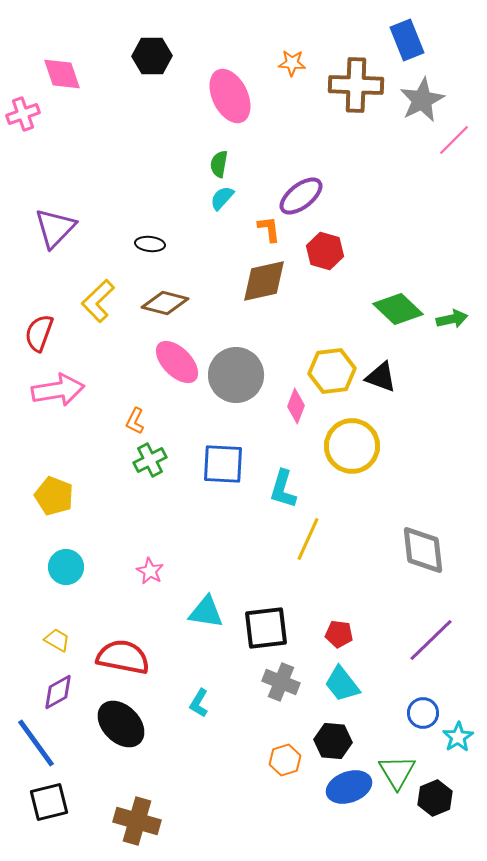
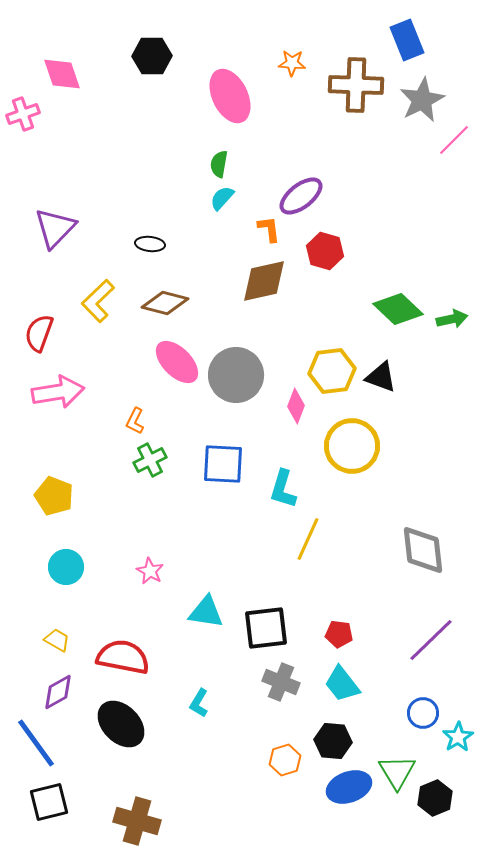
pink arrow at (58, 390): moved 2 px down
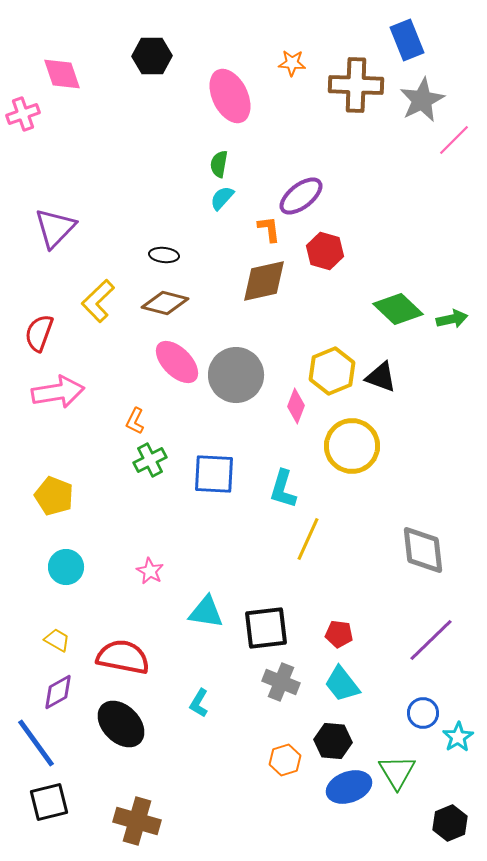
black ellipse at (150, 244): moved 14 px right, 11 px down
yellow hexagon at (332, 371): rotated 15 degrees counterclockwise
blue square at (223, 464): moved 9 px left, 10 px down
black hexagon at (435, 798): moved 15 px right, 25 px down
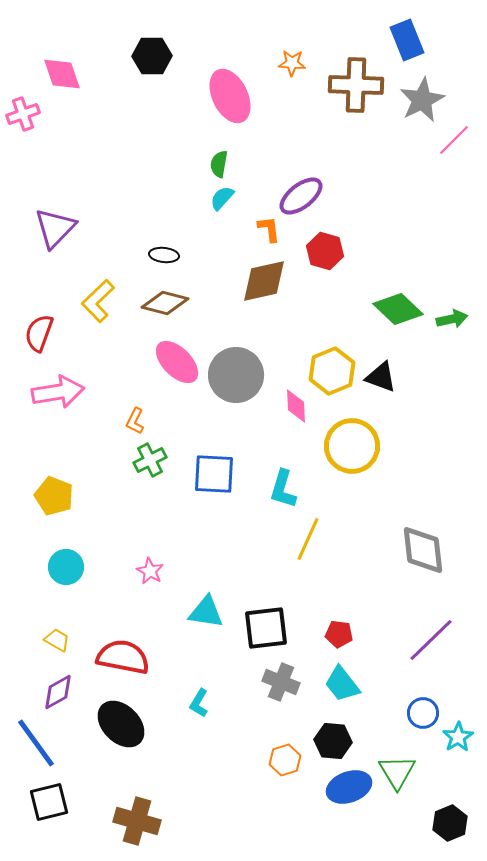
pink diamond at (296, 406): rotated 24 degrees counterclockwise
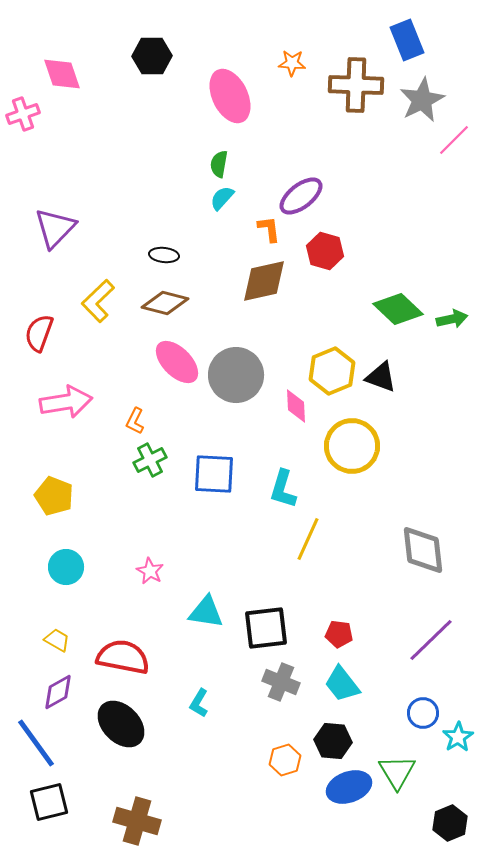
pink arrow at (58, 392): moved 8 px right, 10 px down
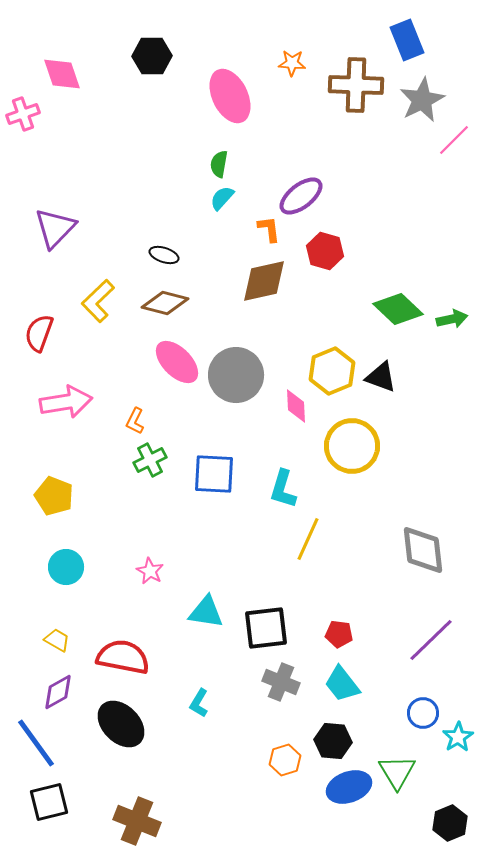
black ellipse at (164, 255): rotated 12 degrees clockwise
brown cross at (137, 821): rotated 6 degrees clockwise
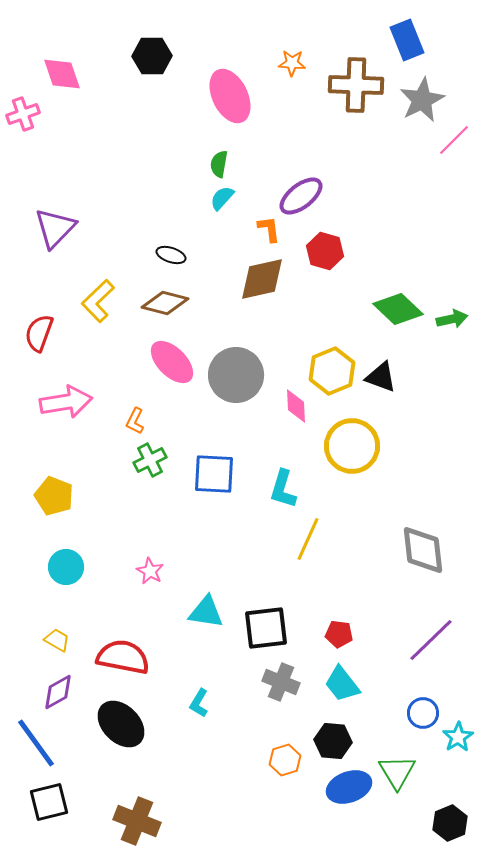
black ellipse at (164, 255): moved 7 px right
brown diamond at (264, 281): moved 2 px left, 2 px up
pink ellipse at (177, 362): moved 5 px left
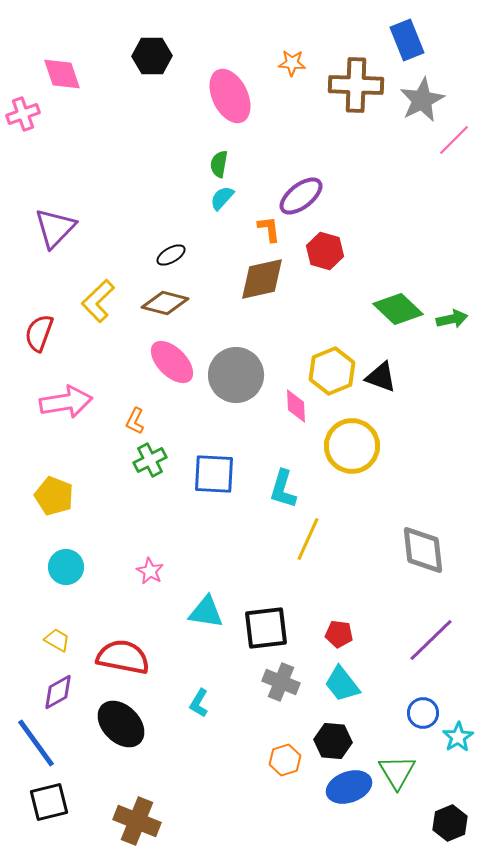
black ellipse at (171, 255): rotated 48 degrees counterclockwise
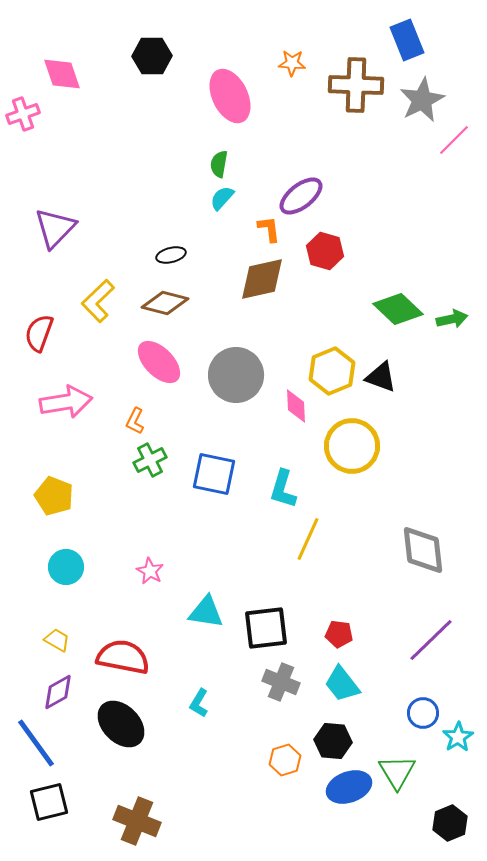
black ellipse at (171, 255): rotated 16 degrees clockwise
pink ellipse at (172, 362): moved 13 px left
blue square at (214, 474): rotated 9 degrees clockwise
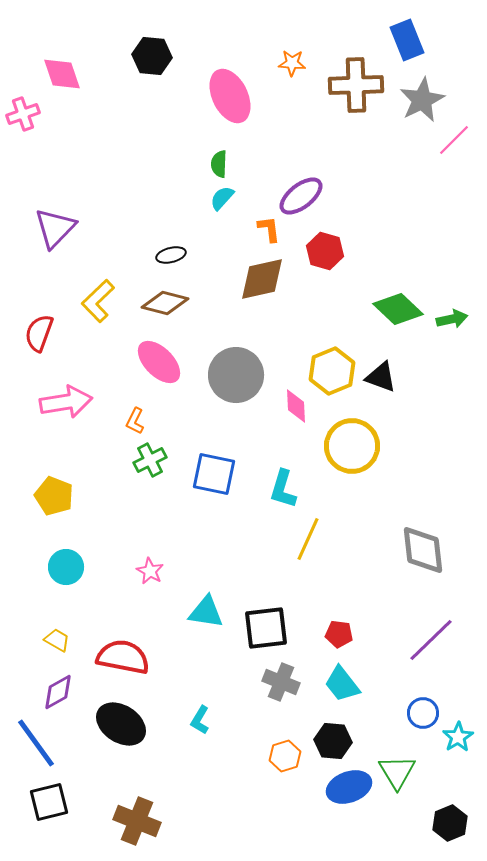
black hexagon at (152, 56): rotated 6 degrees clockwise
brown cross at (356, 85): rotated 4 degrees counterclockwise
green semicircle at (219, 164): rotated 8 degrees counterclockwise
cyan L-shape at (199, 703): moved 1 px right, 17 px down
black ellipse at (121, 724): rotated 12 degrees counterclockwise
orange hexagon at (285, 760): moved 4 px up
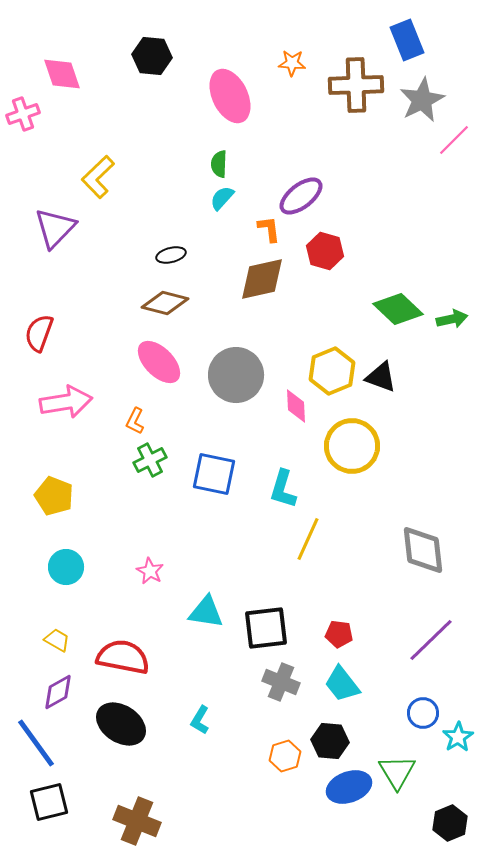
yellow L-shape at (98, 301): moved 124 px up
black hexagon at (333, 741): moved 3 px left
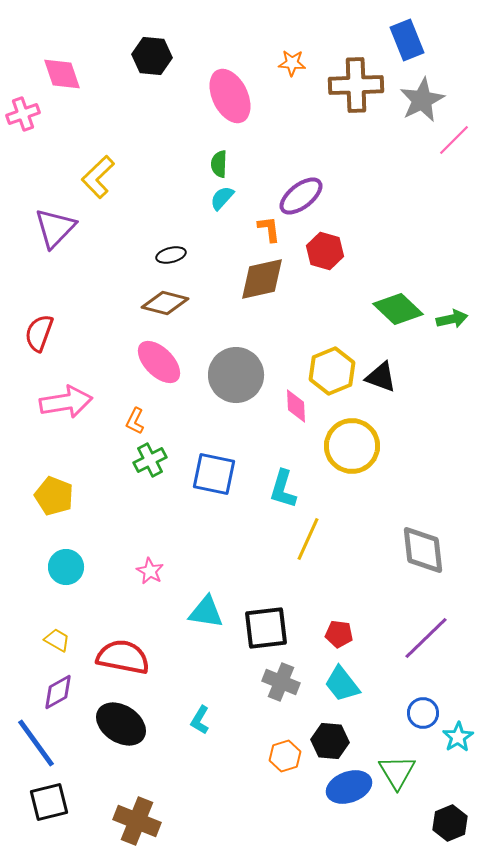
purple line at (431, 640): moved 5 px left, 2 px up
